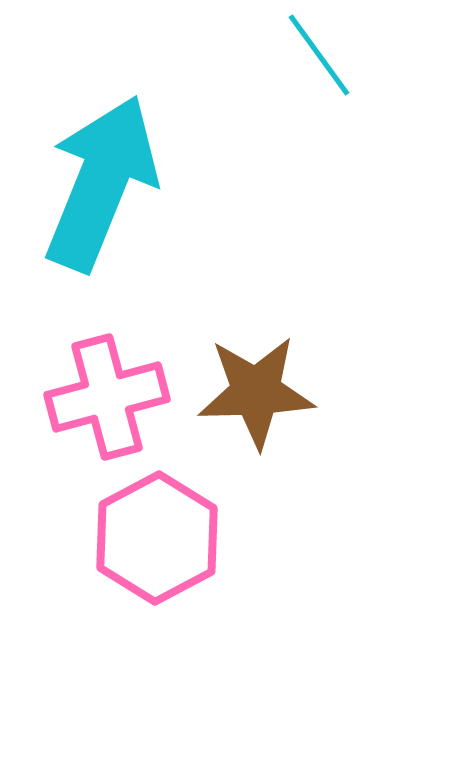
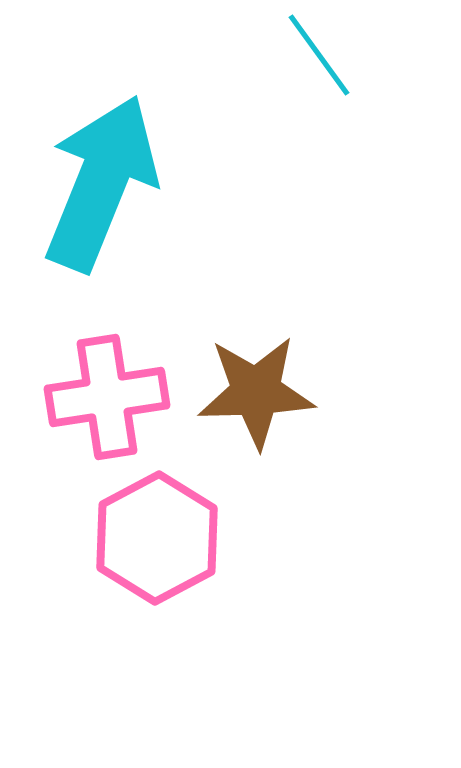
pink cross: rotated 6 degrees clockwise
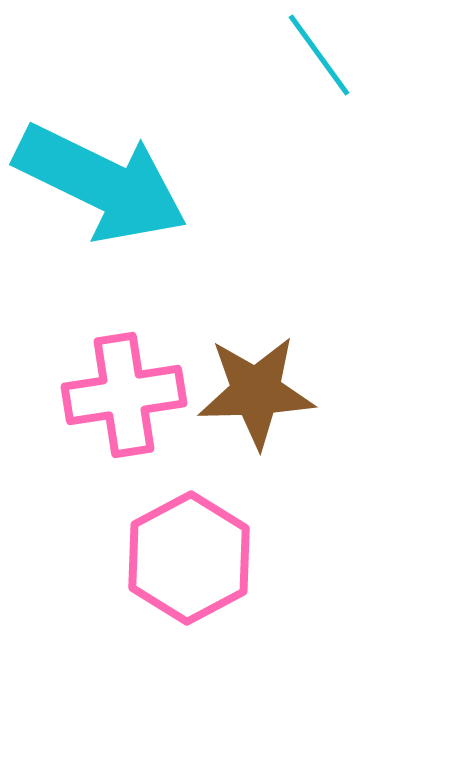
cyan arrow: rotated 94 degrees clockwise
pink cross: moved 17 px right, 2 px up
pink hexagon: moved 32 px right, 20 px down
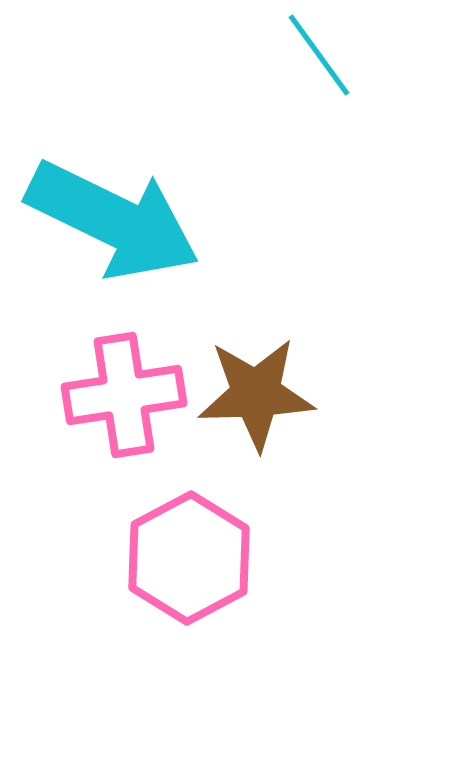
cyan arrow: moved 12 px right, 37 px down
brown star: moved 2 px down
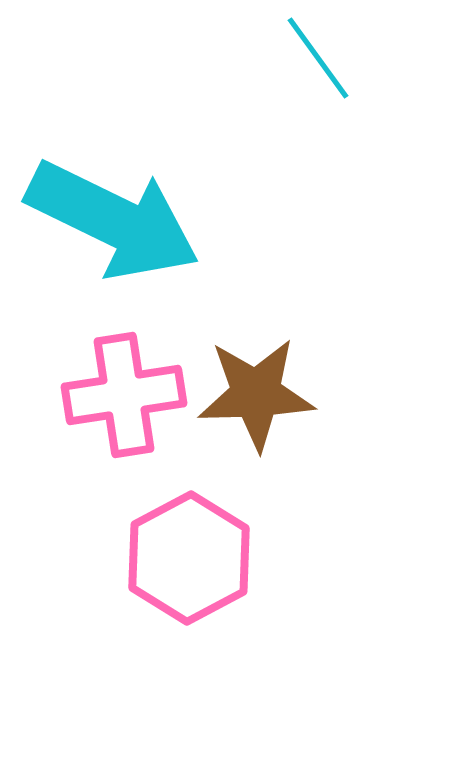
cyan line: moved 1 px left, 3 px down
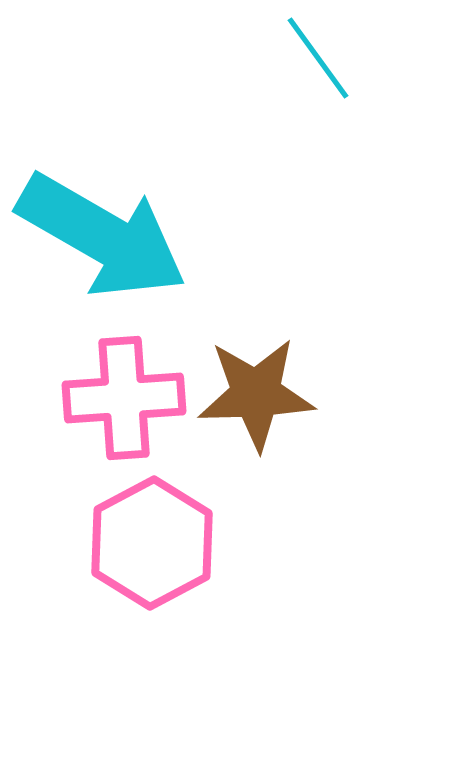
cyan arrow: moved 11 px left, 16 px down; rotated 4 degrees clockwise
pink cross: moved 3 px down; rotated 5 degrees clockwise
pink hexagon: moved 37 px left, 15 px up
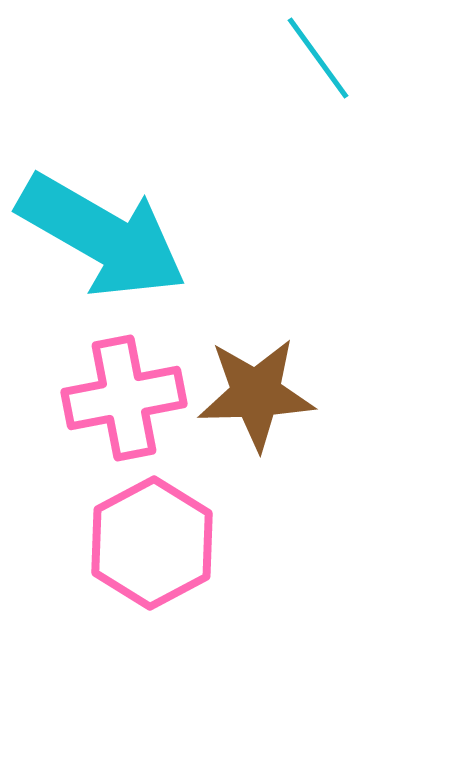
pink cross: rotated 7 degrees counterclockwise
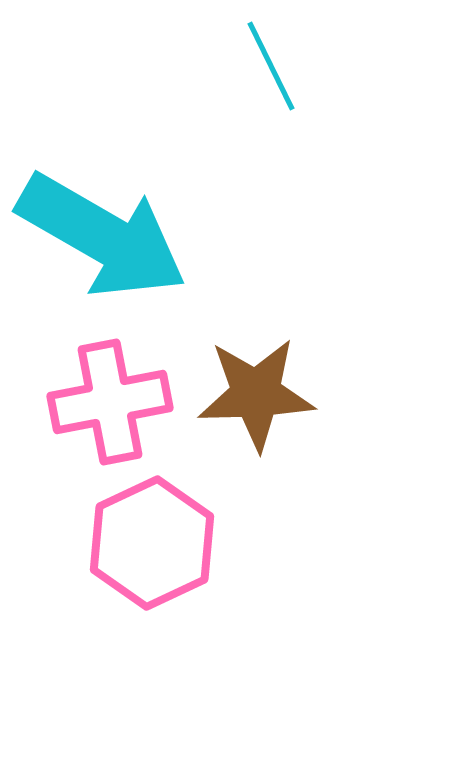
cyan line: moved 47 px left, 8 px down; rotated 10 degrees clockwise
pink cross: moved 14 px left, 4 px down
pink hexagon: rotated 3 degrees clockwise
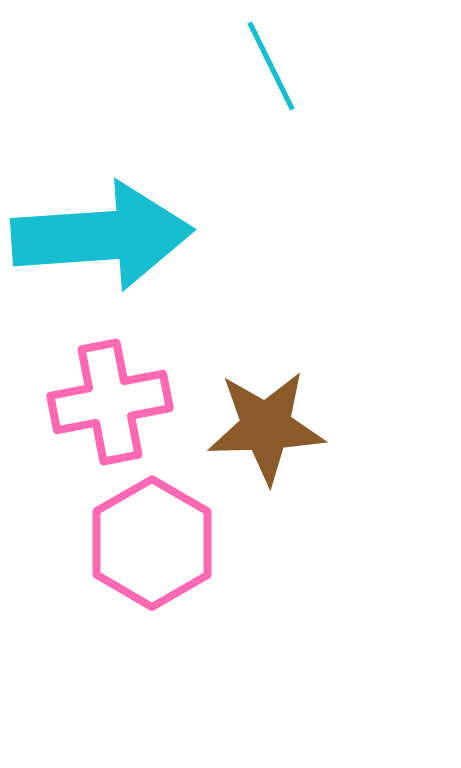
cyan arrow: rotated 34 degrees counterclockwise
brown star: moved 10 px right, 33 px down
pink hexagon: rotated 5 degrees counterclockwise
